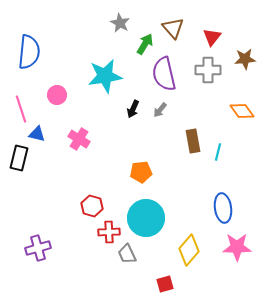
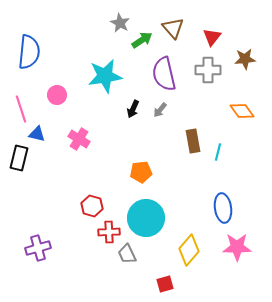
green arrow: moved 3 px left, 4 px up; rotated 25 degrees clockwise
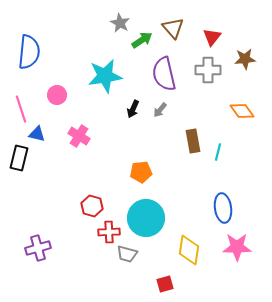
pink cross: moved 3 px up
yellow diamond: rotated 32 degrees counterclockwise
gray trapezoid: rotated 50 degrees counterclockwise
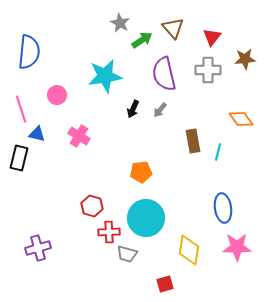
orange diamond: moved 1 px left, 8 px down
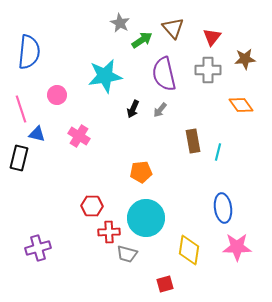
orange diamond: moved 14 px up
red hexagon: rotated 15 degrees counterclockwise
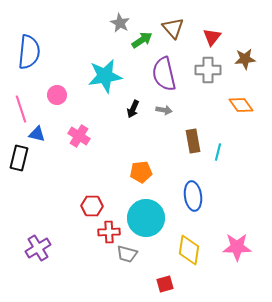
gray arrow: moved 4 px right; rotated 119 degrees counterclockwise
blue ellipse: moved 30 px left, 12 px up
purple cross: rotated 15 degrees counterclockwise
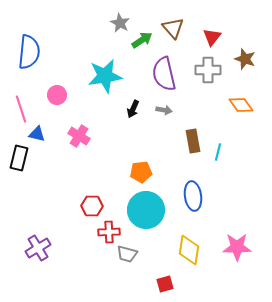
brown star: rotated 25 degrees clockwise
cyan circle: moved 8 px up
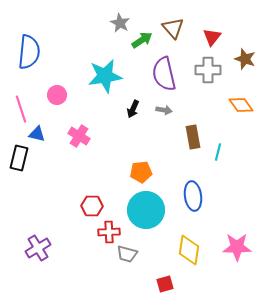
brown rectangle: moved 4 px up
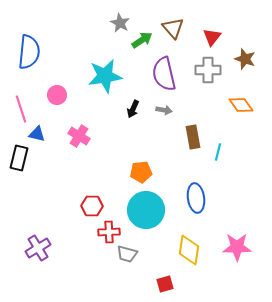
blue ellipse: moved 3 px right, 2 px down
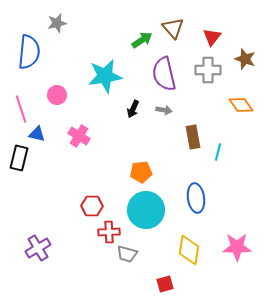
gray star: moved 63 px left; rotated 30 degrees clockwise
